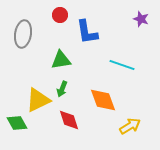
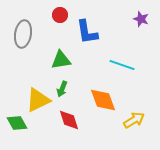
yellow arrow: moved 4 px right, 6 px up
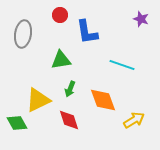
green arrow: moved 8 px right
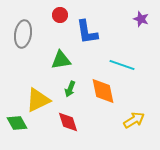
orange diamond: moved 9 px up; rotated 8 degrees clockwise
red diamond: moved 1 px left, 2 px down
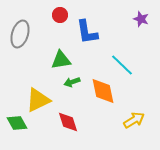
gray ellipse: moved 3 px left; rotated 8 degrees clockwise
cyan line: rotated 25 degrees clockwise
green arrow: moved 2 px right, 7 px up; rotated 49 degrees clockwise
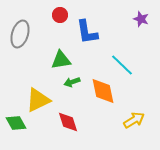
green diamond: moved 1 px left
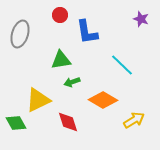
orange diamond: moved 9 px down; rotated 48 degrees counterclockwise
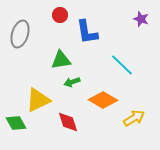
yellow arrow: moved 2 px up
